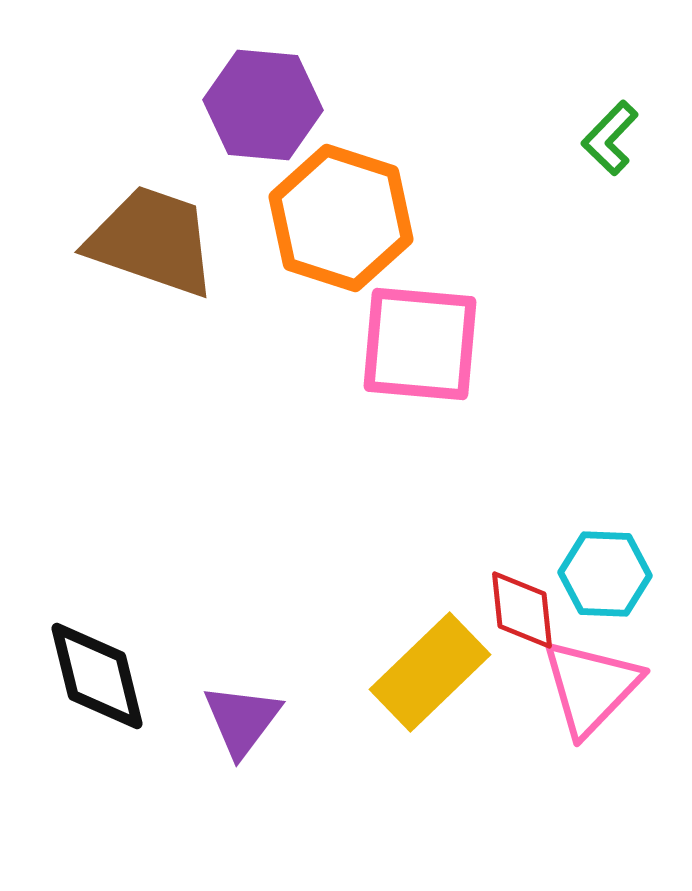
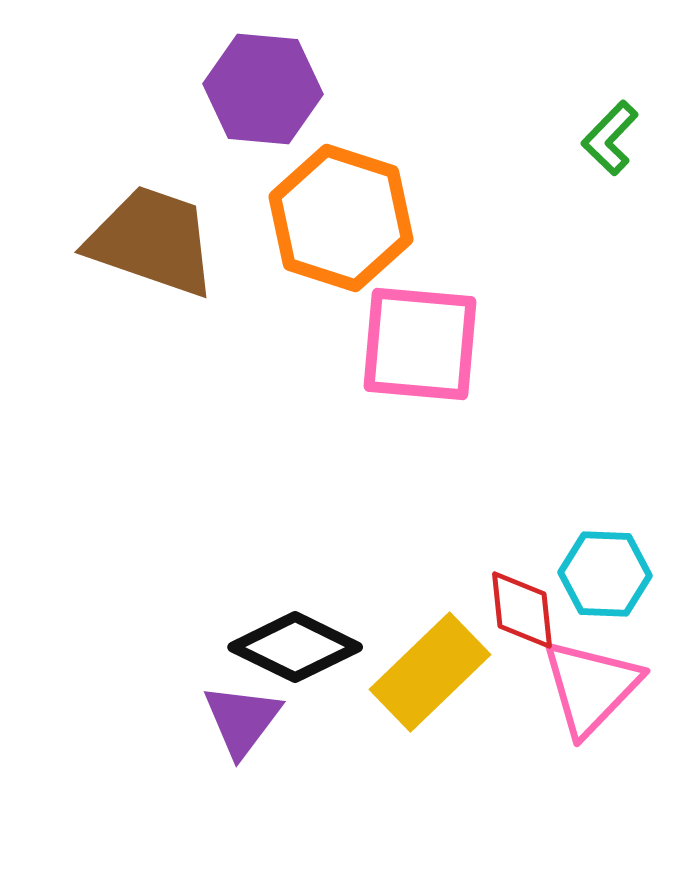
purple hexagon: moved 16 px up
black diamond: moved 198 px right, 29 px up; rotated 50 degrees counterclockwise
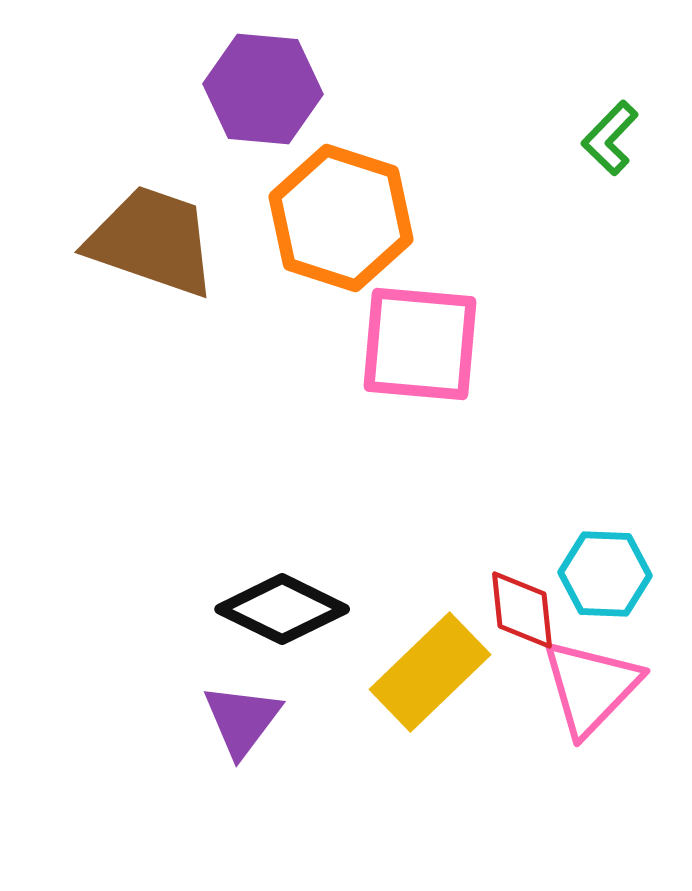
black diamond: moved 13 px left, 38 px up
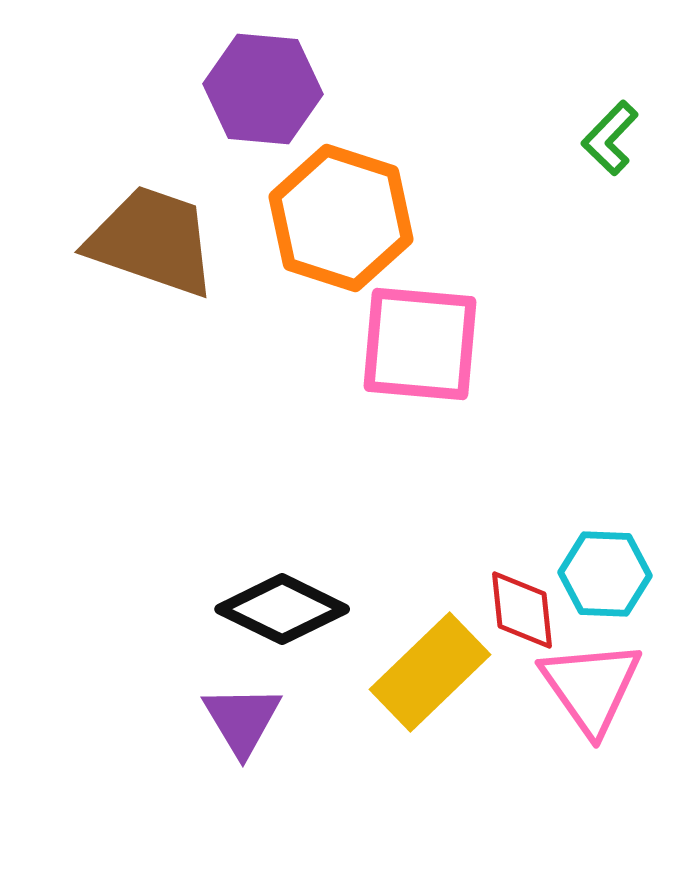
pink triangle: rotated 19 degrees counterclockwise
purple triangle: rotated 8 degrees counterclockwise
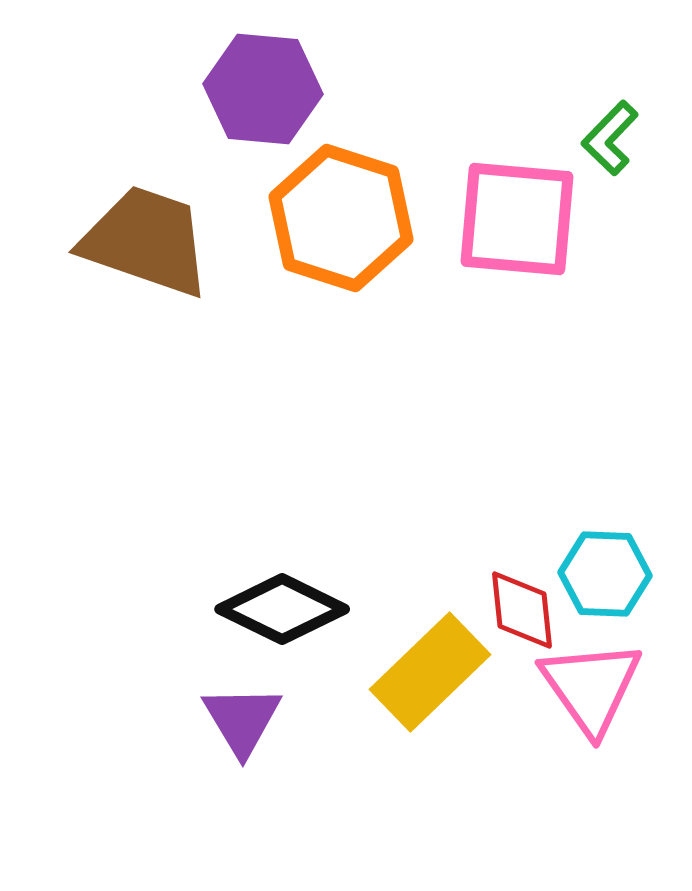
brown trapezoid: moved 6 px left
pink square: moved 97 px right, 125 px up
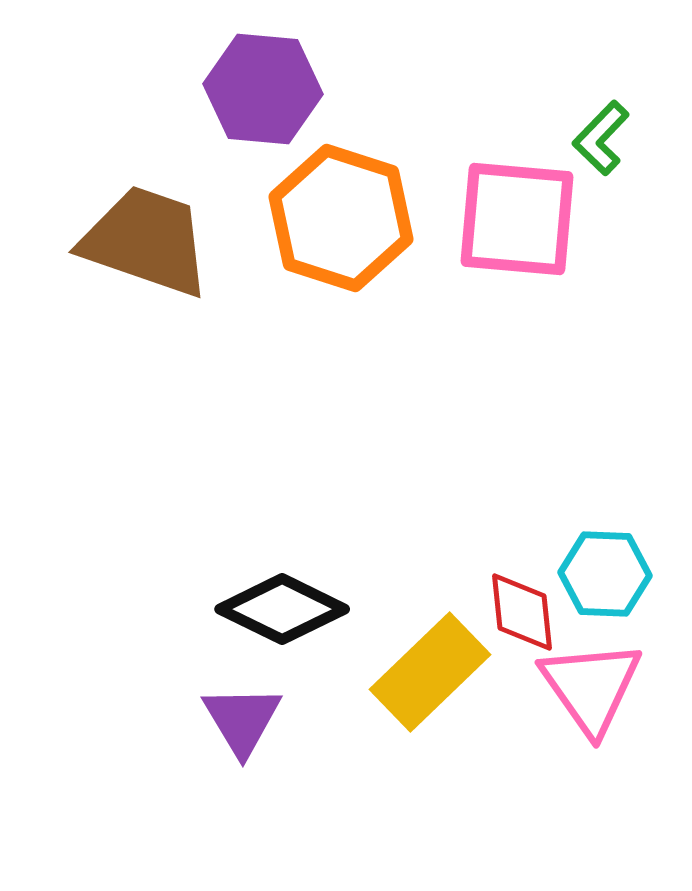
green L-shape: moved 9 px left
red diamond: moved 2 px down
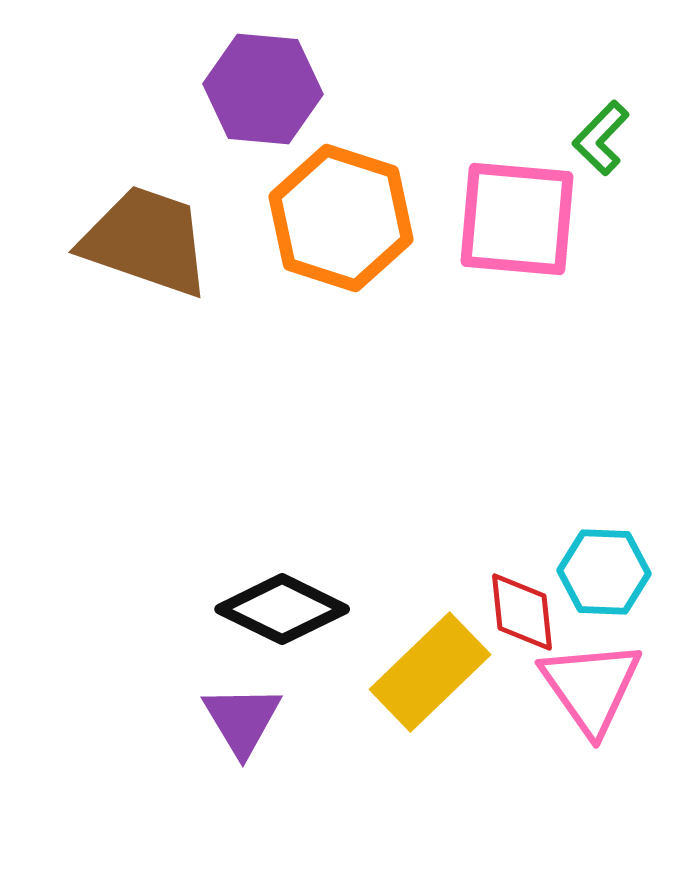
cyan hexagon: moved 1 px left, 2 px up
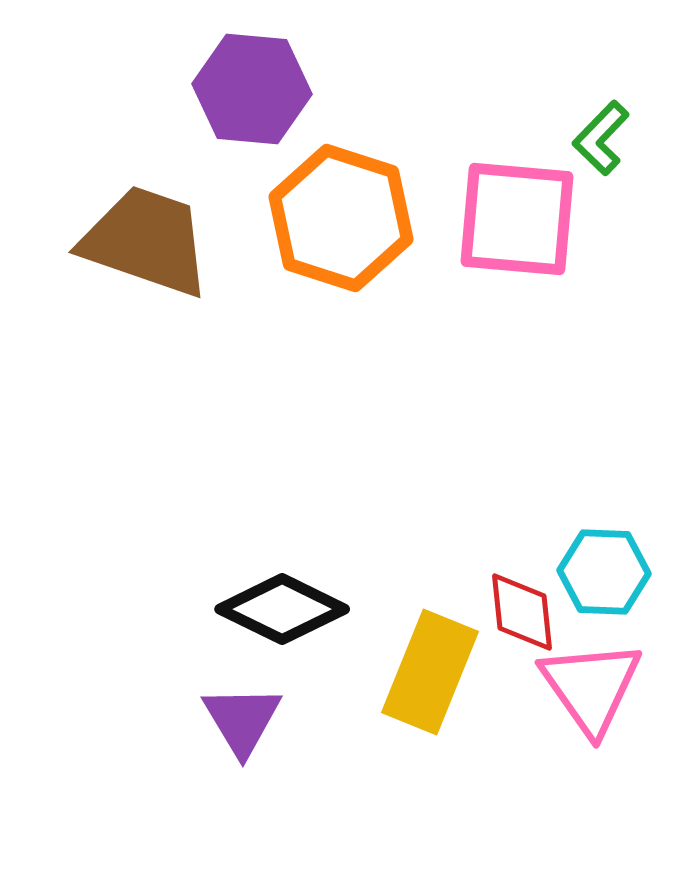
purple hexagon: moved 11 px left
yellow rectangle: rotated 24 degrees counterclockwise
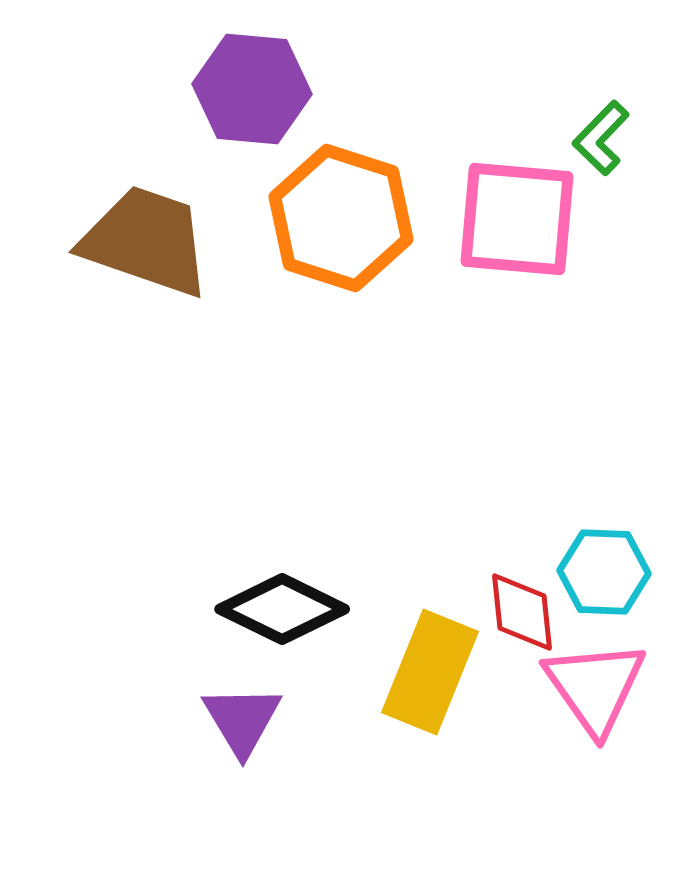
pink triangle: moved 4 px right
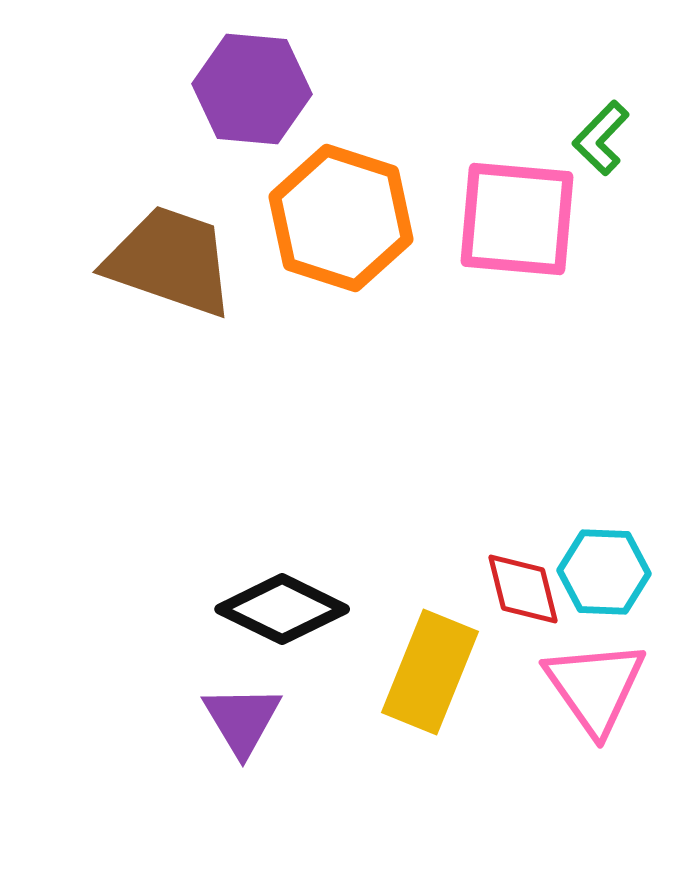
brown trapezoid: moved 24 px right, 20 px down
red diamond: moved 1 px right, 23 px up; rotated 8 degrees counterclockwise
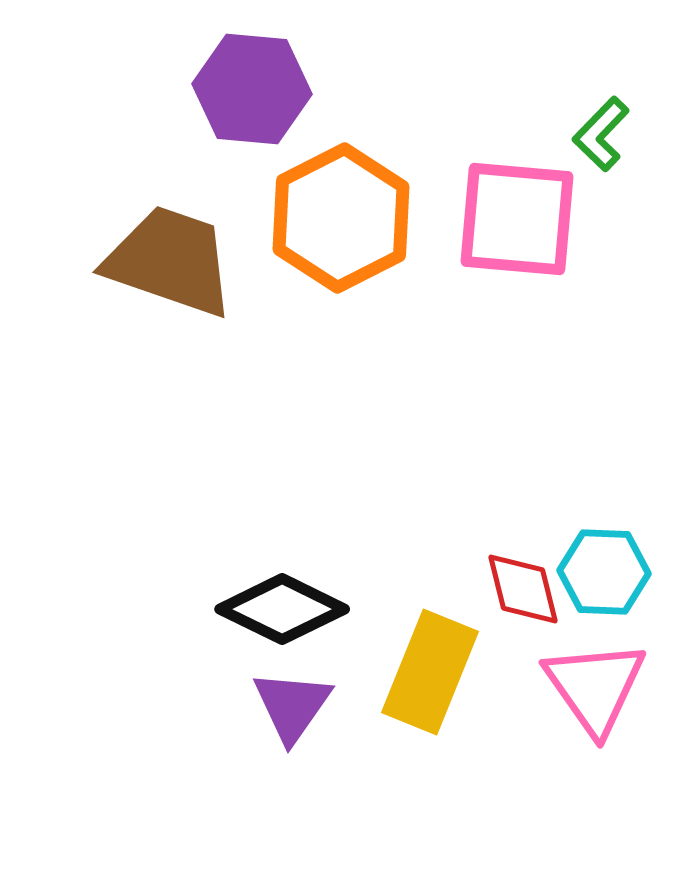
green L-shape: moved 4 px up
orange hexagon: rotated 15 degrees clockwise
purple triangle: moved 50 px right, 14 px up; rotated 6 degrees clockwise
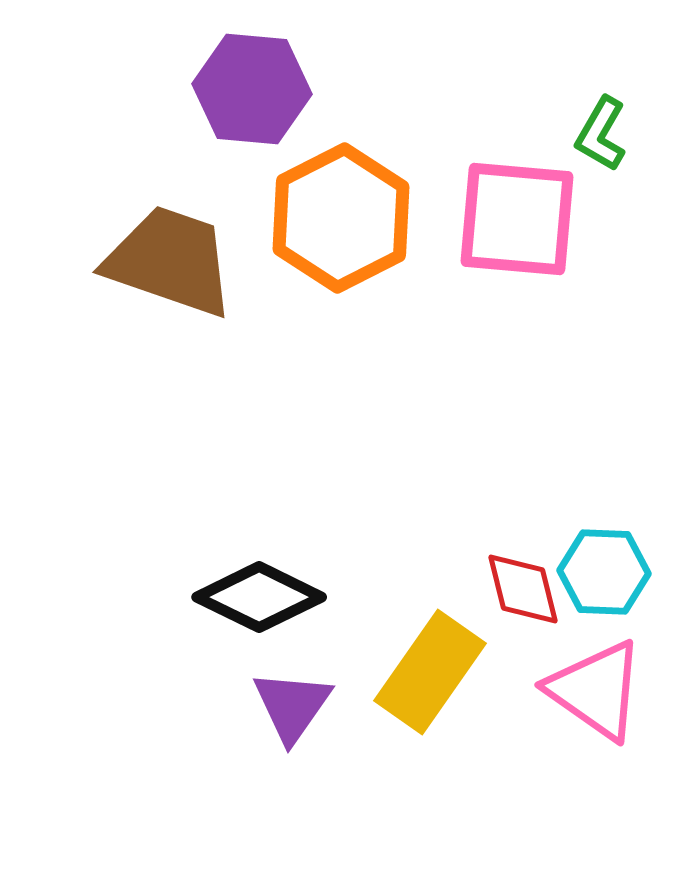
green L-shape: rotated 14 degrees counterclockwise
black diamond: moved 23 px left, 12 px up
yellow rectangle: rotated 13 degrees clockwise
pink triangle: moved 1 px right, 3 px down; rotated 20 degrees counterclockwise
